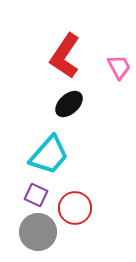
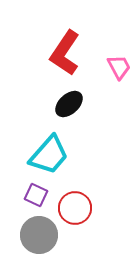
red L-shape: moved 3 px up
gray circle: moved 1 px right, 3 px down
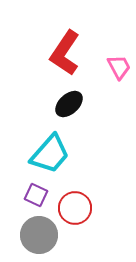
cyan trapezoid: moved 1 px right, 1 px up
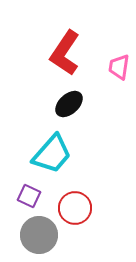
pink trapezoid: rotated 144 degrees counterclockwise
cyan trapezoid: moved 2 px right
purple square: moved 7 px left, 1 px down
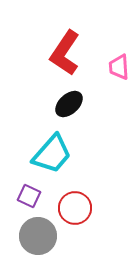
pink trapezoid: rotated 12 degrees counterclockwise
gray circle: moved 1 px left, 1 px down
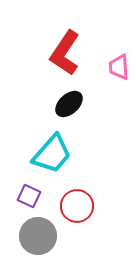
red circle: moved 2 px right, 2 px up
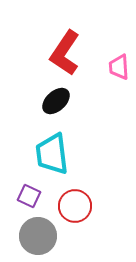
black ellipse: moved 13 px left, 3 px up
cyan trapezoid: rotated 132 degrees clockwise
red circle: moved 2 px left
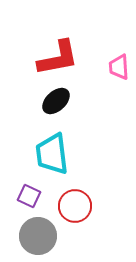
red L-shape: moved 7 px left, 5 px down; rotated 135 degrees counterclockwise
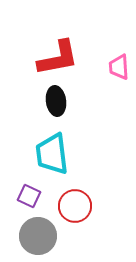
black ellipse: rotated 56 degrees counterclockwise
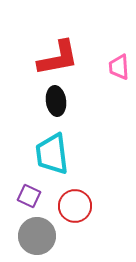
gray circle: moved 1 px left
